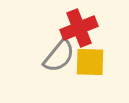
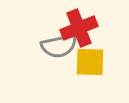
gray semicircle: moved 10 px up; rotated 39 degrees clockwise
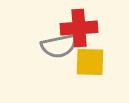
red cross: rotated 18 degrees clockwise
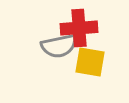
yellow square: rotated 8 degrees clockwise
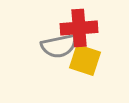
yellow square: moved 5 px left, 2 px up; rotated 8 degrees clockwise
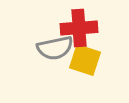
gray semicircle: moved 4 px left, 2 px down
